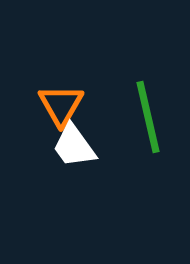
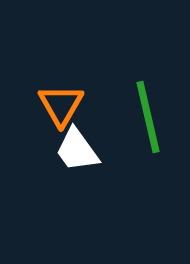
white trapezoid: moved 3 px right, 4 px down
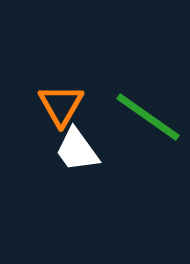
green line: rotated 42 degrees counterclockwise
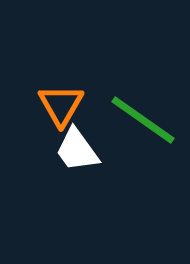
green line: moved 5 px left, 3 px down
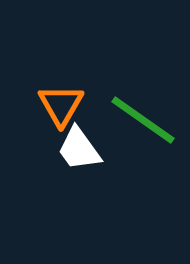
white trapezoid: moved 2 px right, 1 px up
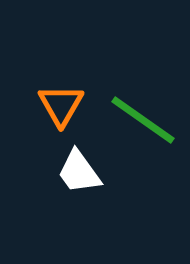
white trapezoid: moved 23 px down
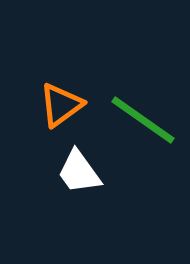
orange triangle: rotated 24 degrees clockwise
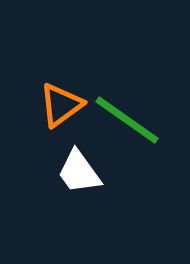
green line: moved 16 px left
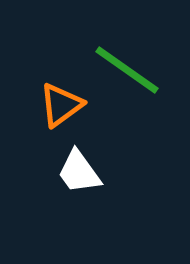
green line: moved 50 px up
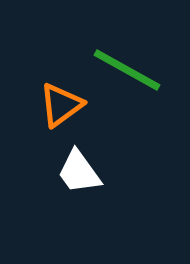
green line: rotated 6 degrees counterclockwise
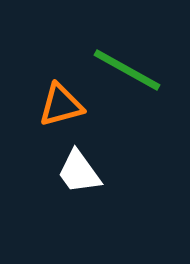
orange triangle: rotated 21 degrees clockwise
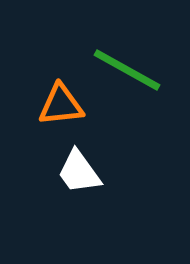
orange triangle: rotated 9 degrees clockwise
